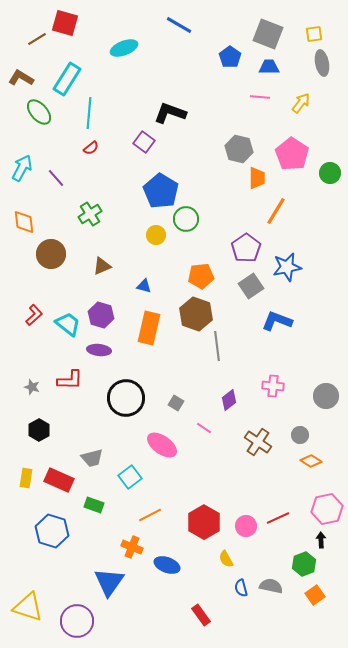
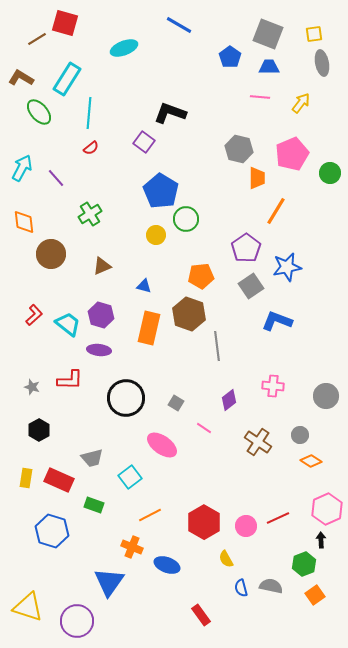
pink pentagon at (292, 154): rotated 16 degrees clockwise
brown hexagon at (196, 314): moved 7 px left
pink hexagon at (327, 509): rotated 12 degrees counterclockwise
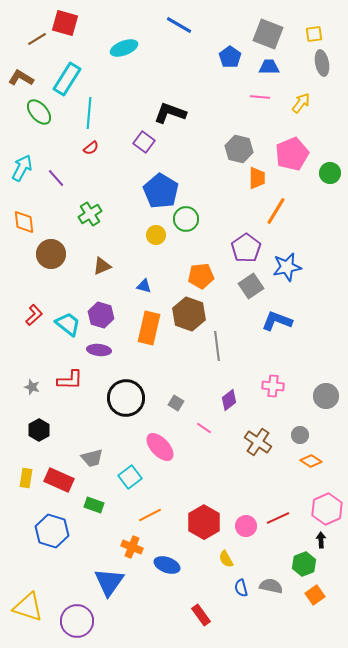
pink ellipse at (162, 445): moved 2 px left, 2 px down; rotated 12 degrees clockwise
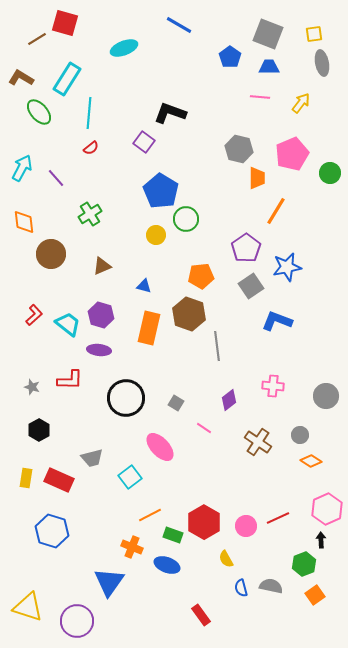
green rectangle at (94, 505): moved 79 px right, 30 px down
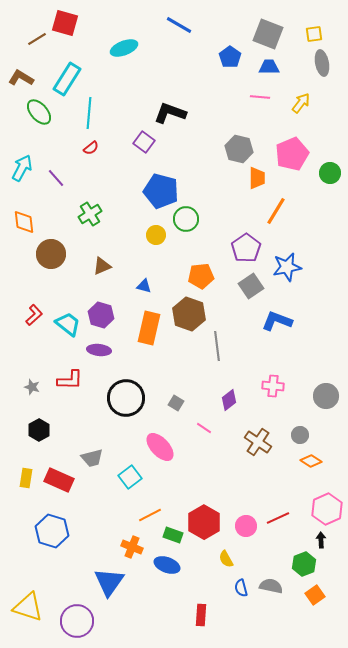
blue pentagon at (161, 191): rotated 16 degrees counterclockwise
red rectangle at (201, 615): rotated 40 degrees clockwise
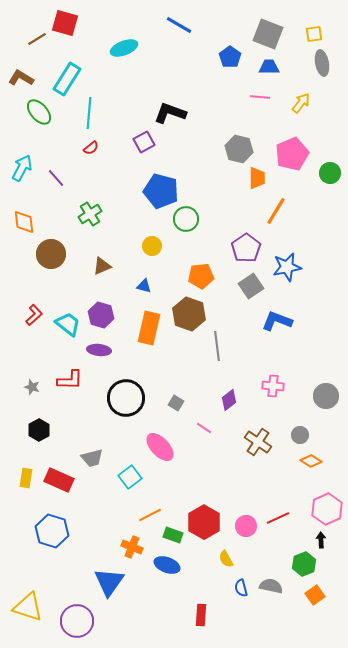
purple square at (144, 142): rotated 25 degrees clockwise
yellow circle at (156, 235): moved 4 px left, 11 px down
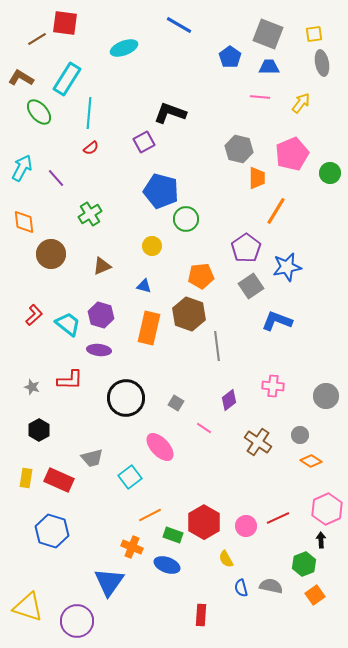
red square at (65, 23): rotated 8 degrees counterclockwise
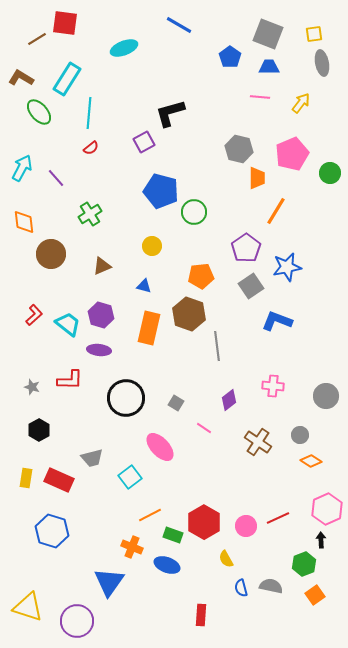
black L-shape at (170, 113): rotated 36 degrees counterclockwise
green circle at (186, 219): moved 8 px right, 7 px up
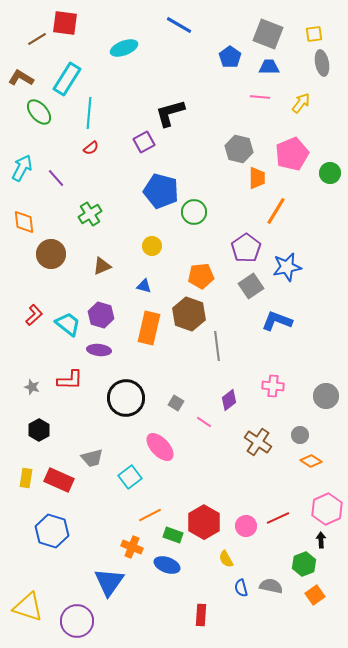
pink line at (204, 428): moved 6 px up
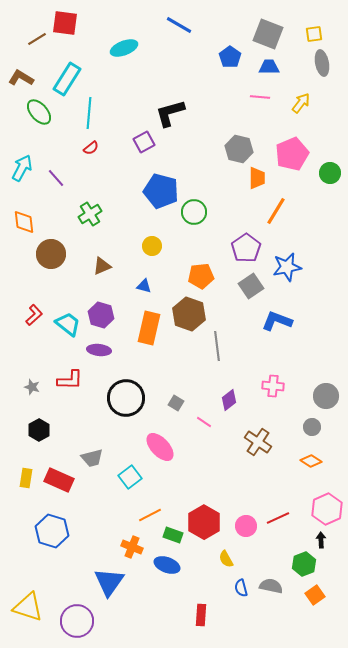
gray circle at (300, 435): moved 12 px right, 8 px up
